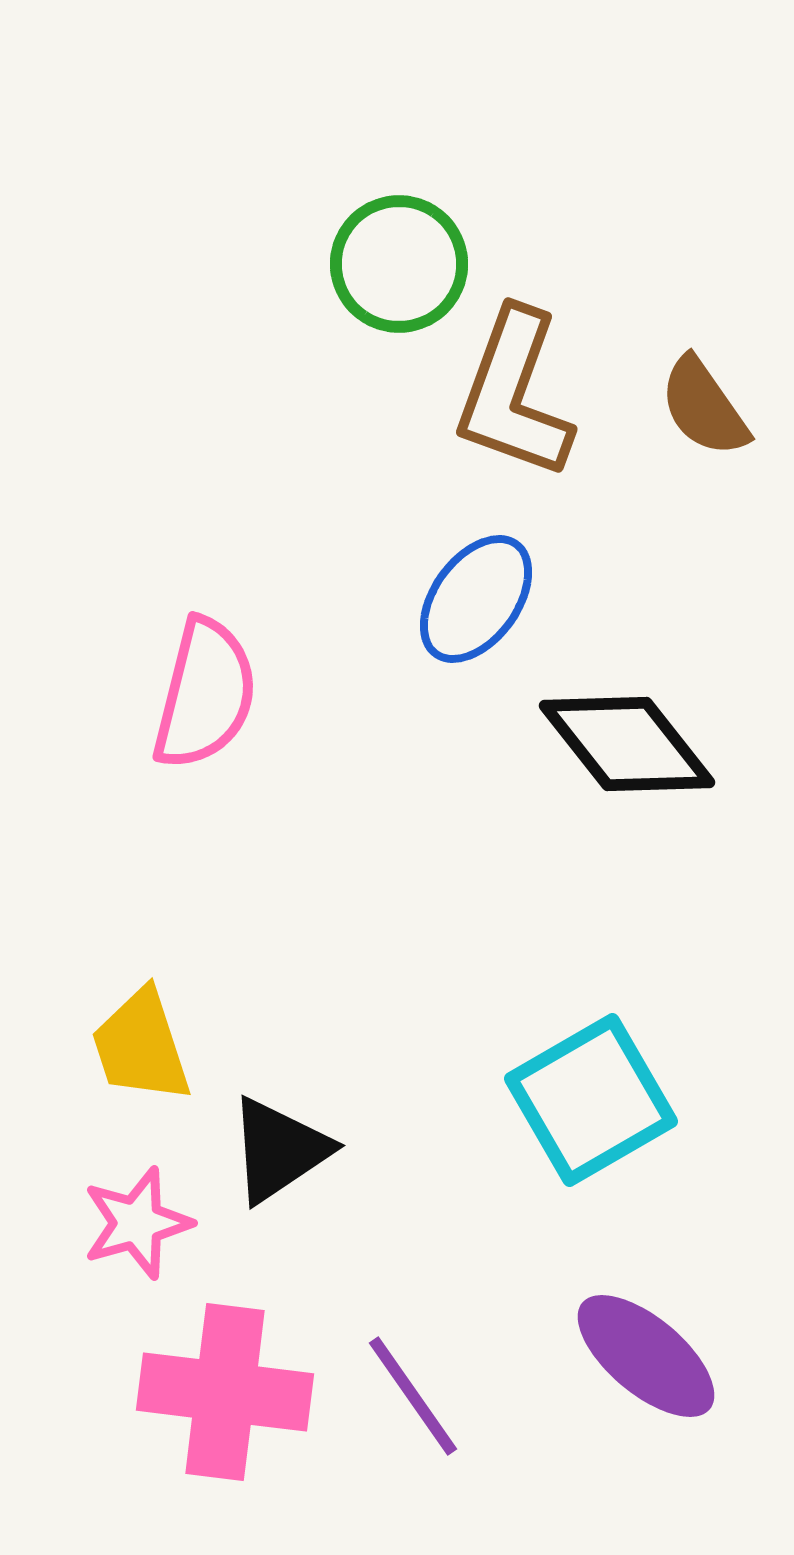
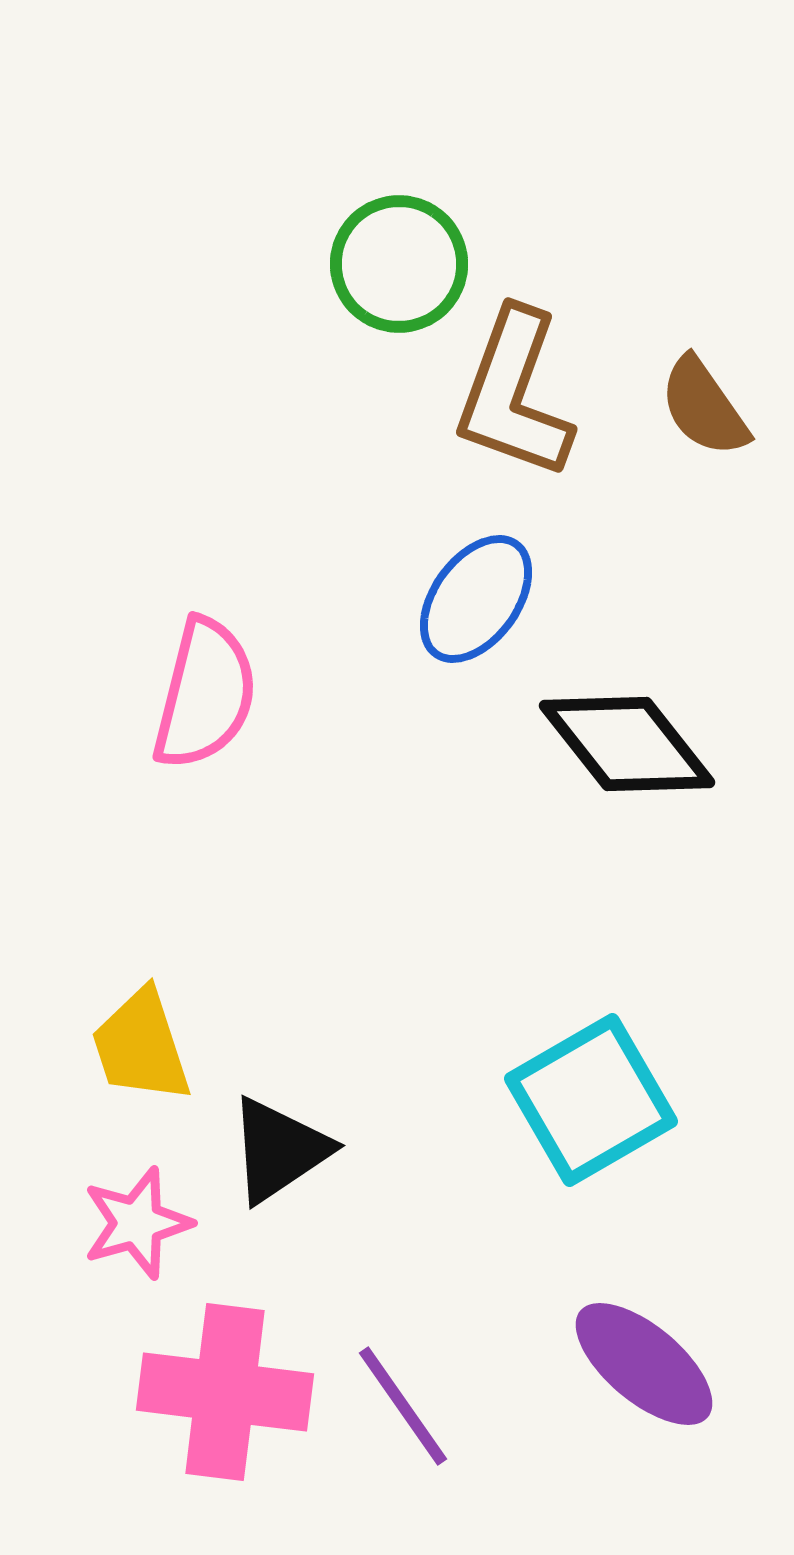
purple ellipse: moved 2 px left, 8 px down
purple line: moved 10 px left, 10 px down
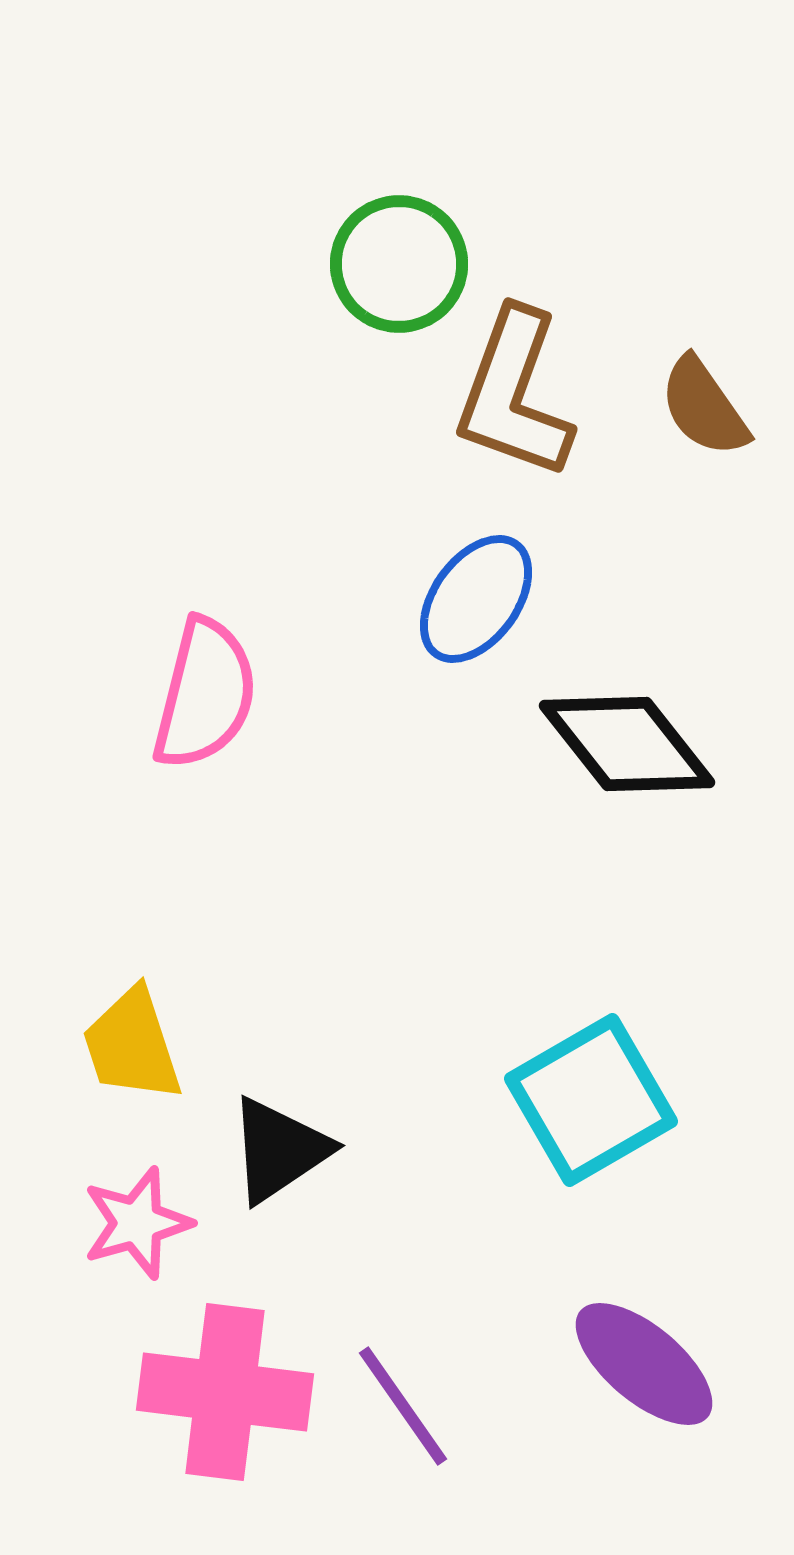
yellow trapezoid: moved 9 px left, 1 px up
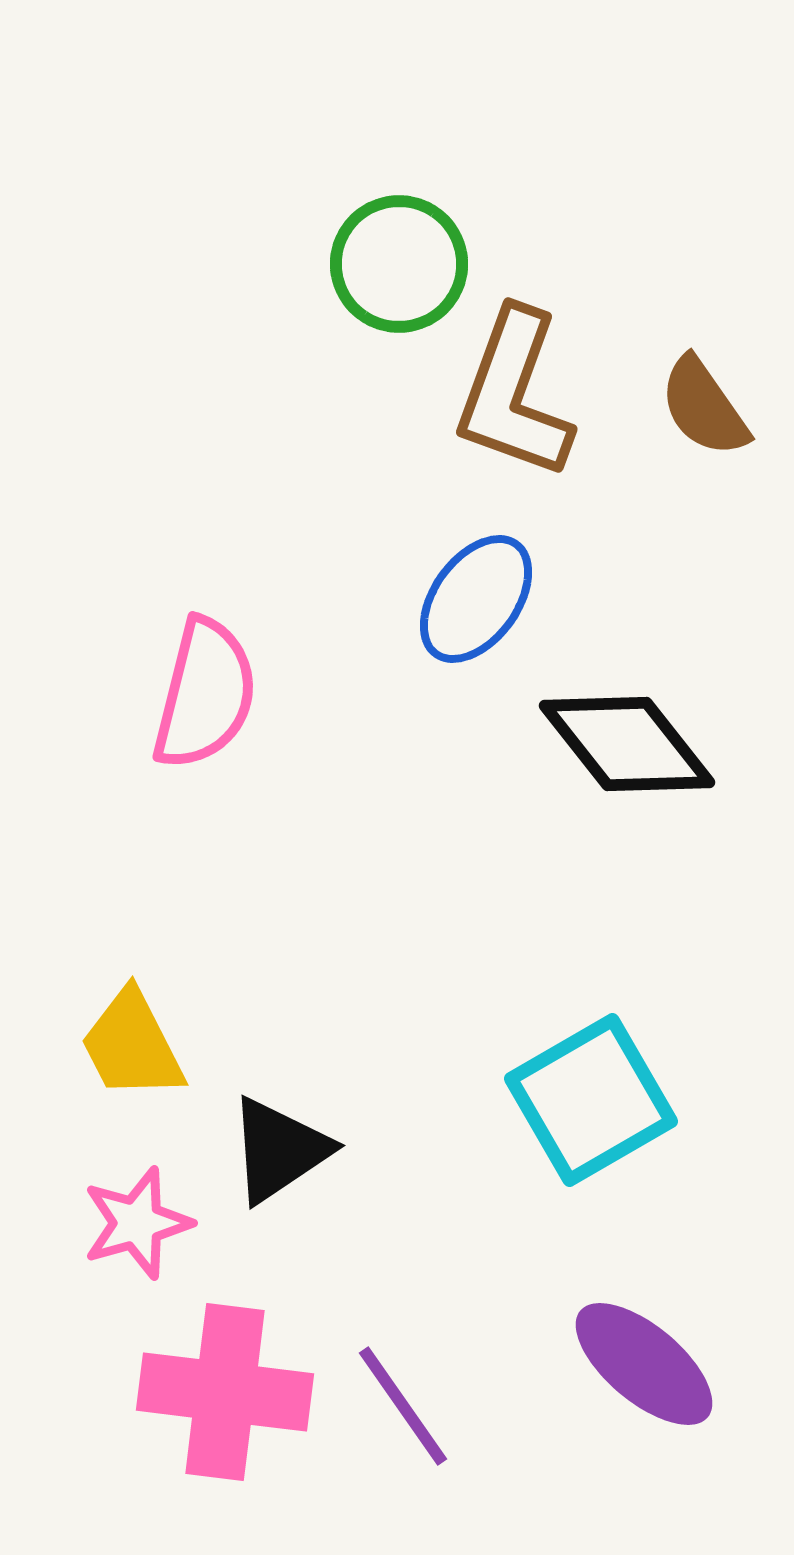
yellow trapezoid: rotated 9 degrees counterclockwise
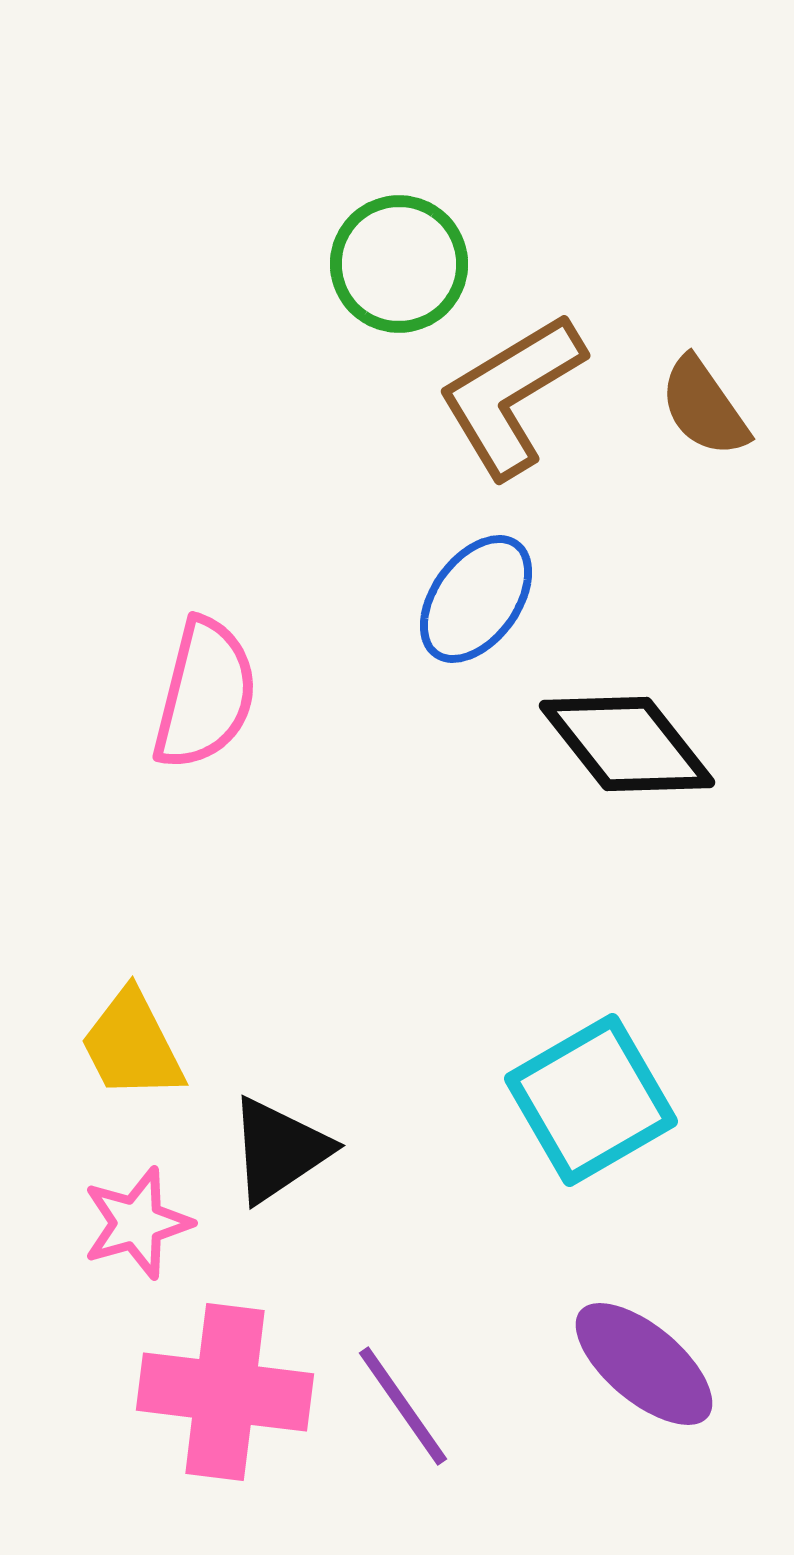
brown L-shape: moved 3 px left, 1 px down; rotated 39 degrees clockwise
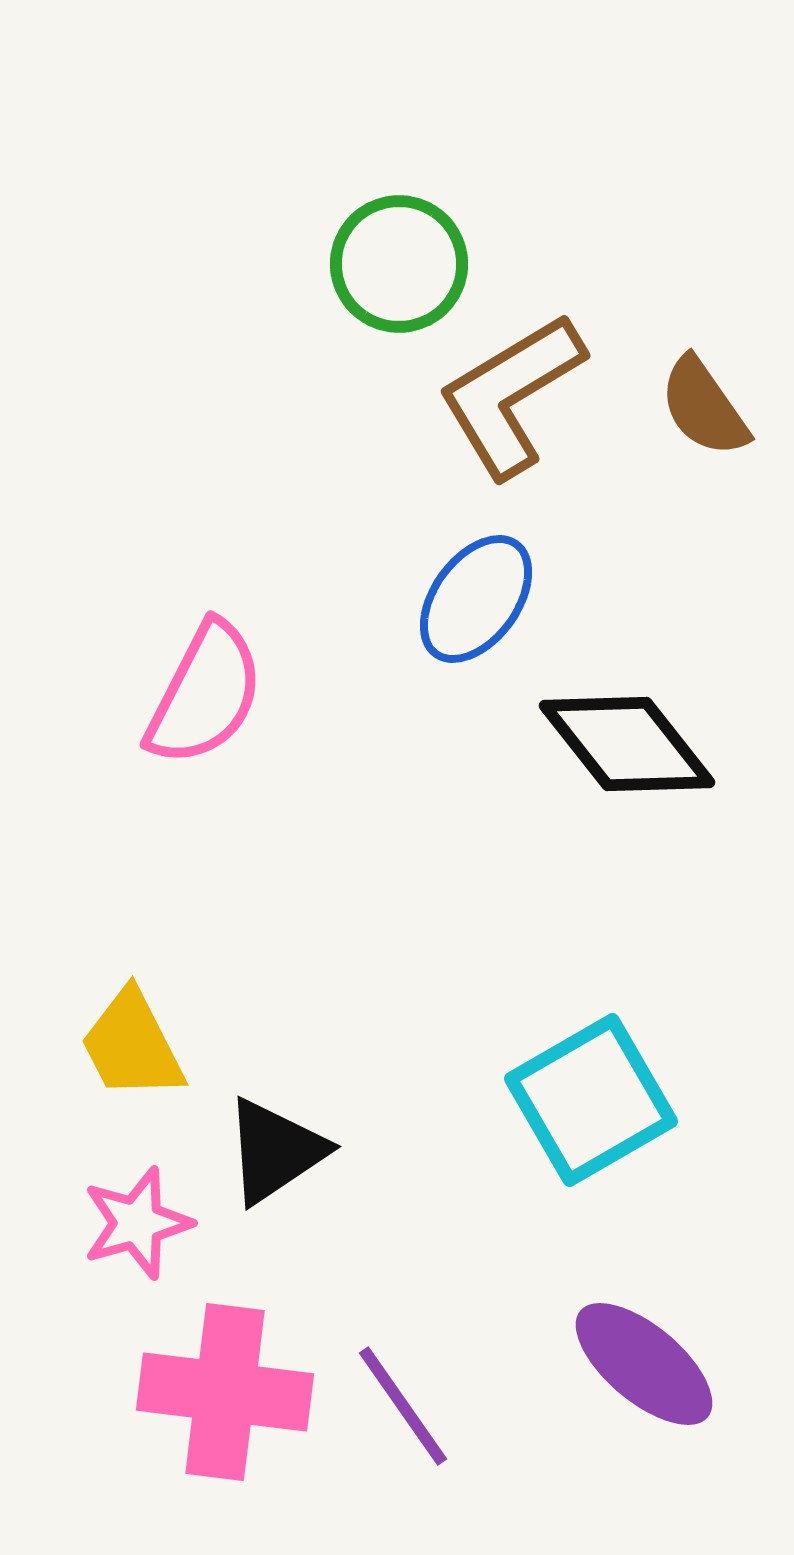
pink semicircle: rotated 13 degrees clockwise
black triangle: moved 4 px left, 1 px down
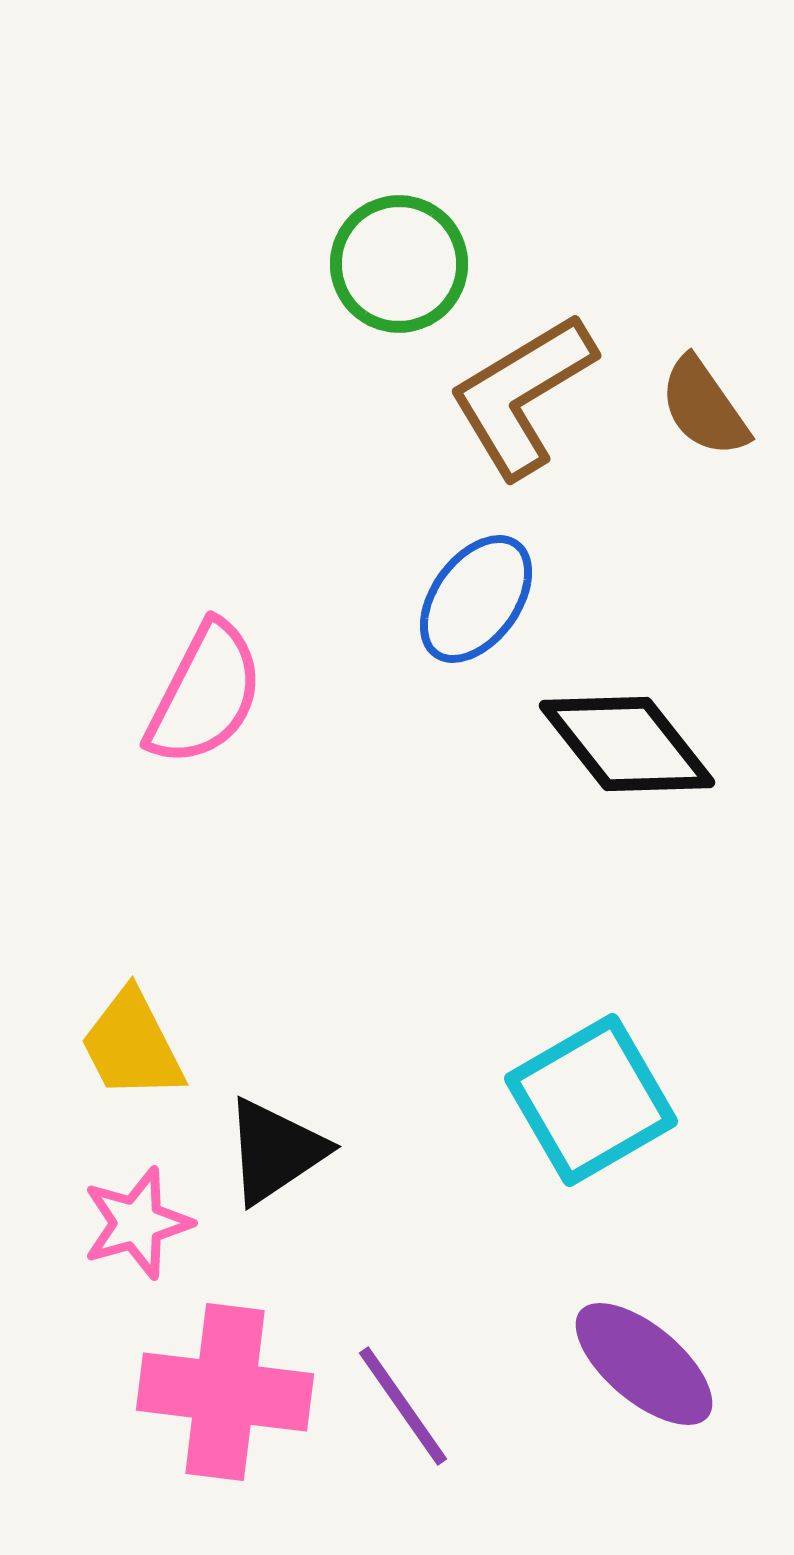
brown L-shape: moved 11 px right
